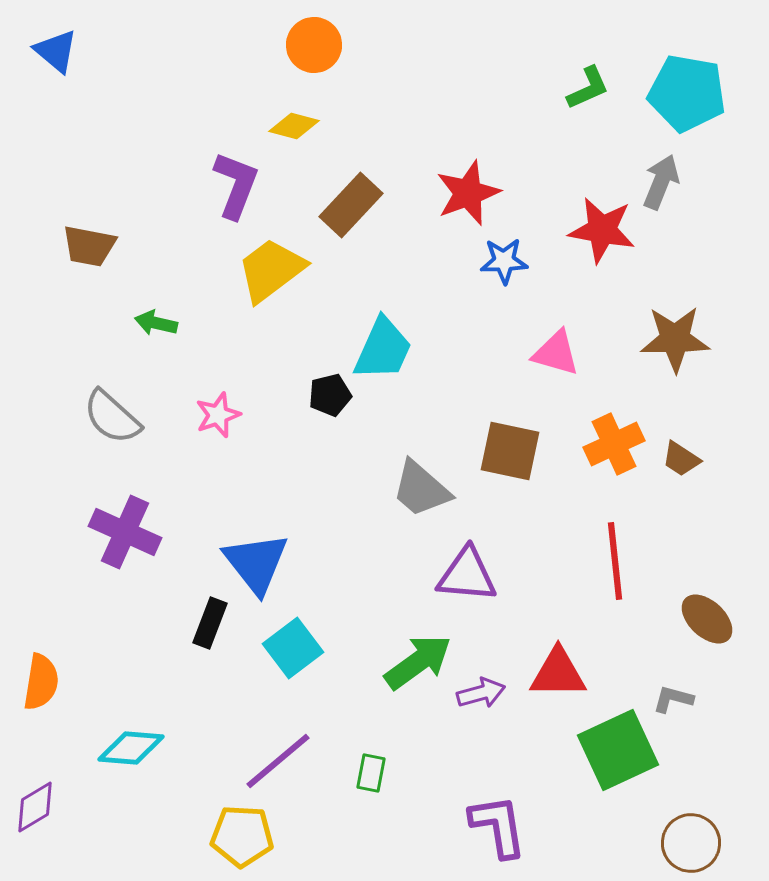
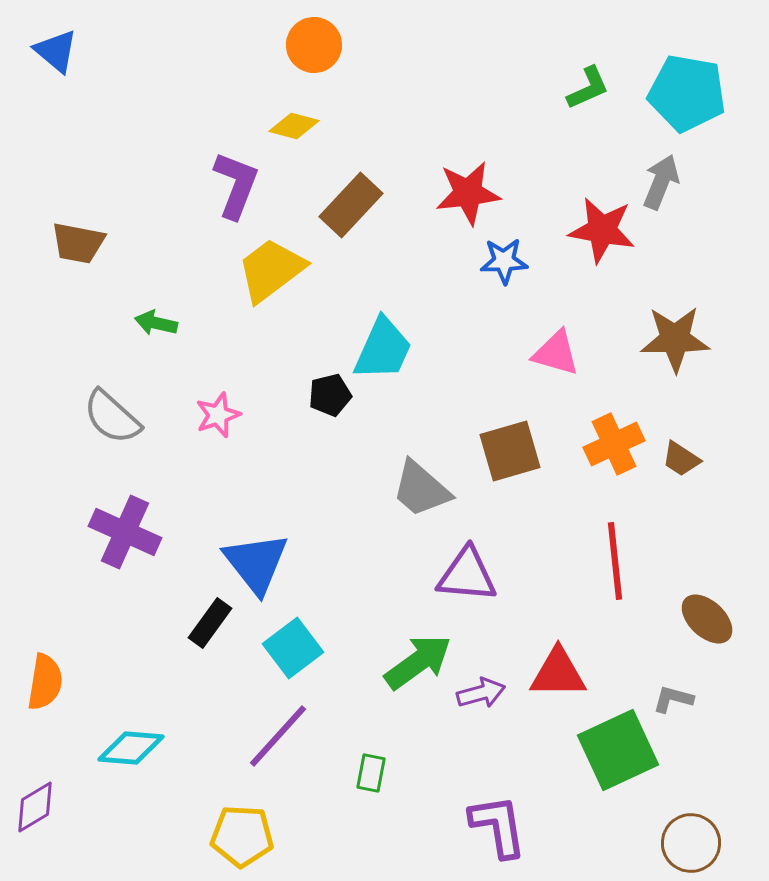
red star at (468, 193): rotated 14 degrees clockwise
brown trapezoid at (89, 246): moved 11 px left, 3 px up
brown square at (510, 451): rotated 28 degrees counterclockwise
black rectangle at (210, 623): rotated 15 degrees clockwise
orange semicircle at (41, 682): moved 4 px right
purple line at (278, 761): moved 25 px up; rotated 8 degrees counterclockwise
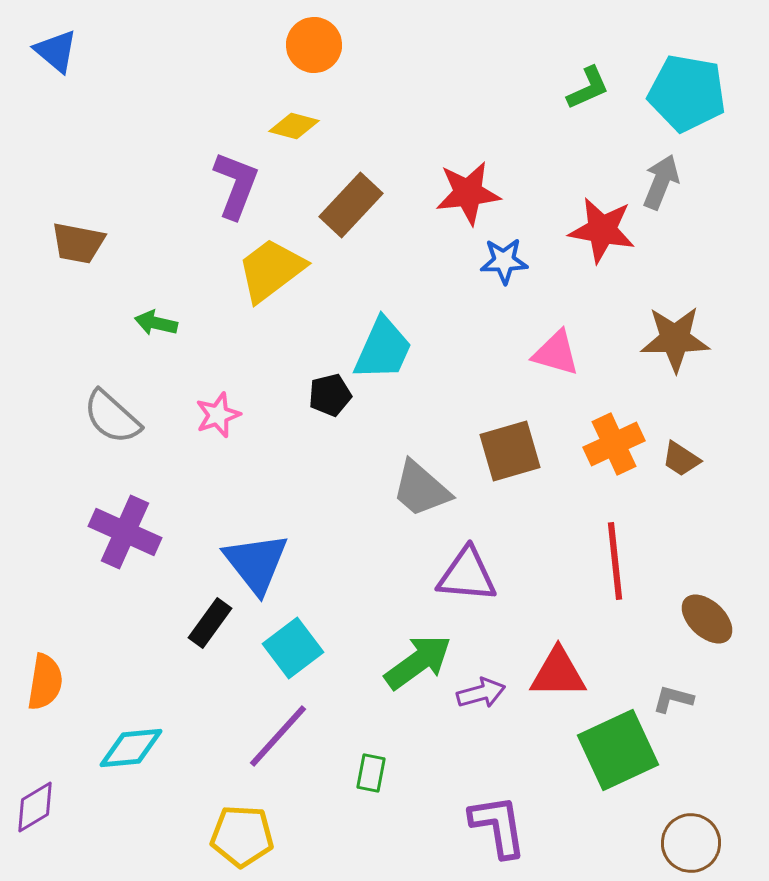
cyan diamond at (131, 748): rotated 10 degrees counterclockwise
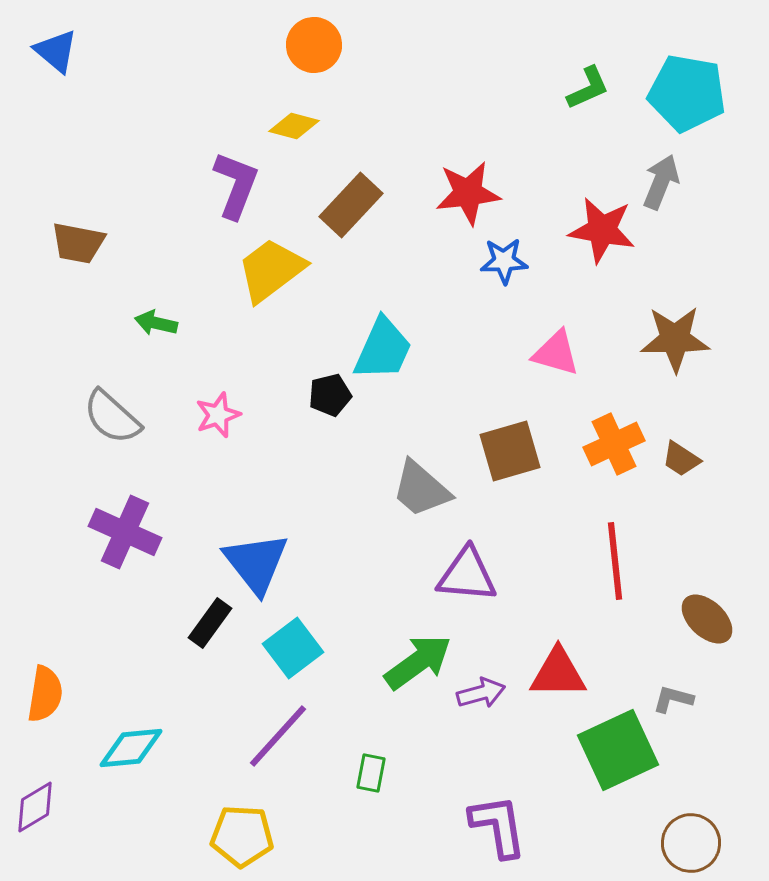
orange semicircle at (45, 682): moved 12 px down
